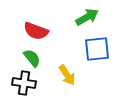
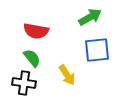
green arrow: moved 3 px right
red semicircle: rotated 10 degrees counterclockwise
blue square: moved 1 px down
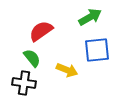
red semicircle: moved 5 px right; rotated 135 degrees clockwise
yellow arrow: moved 5 px up; rotated 35 degrees counterclockwise
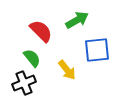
green arrow: moved 13 px left, 3 px down
red semicircle: rotated 80 degrees clockwise
yellow arrow: rotated 30 degrees clockwise
black cross: rotated 30 degrees counterclockwise
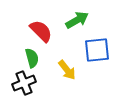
green semicircle: rotated 24 degrees clockwise
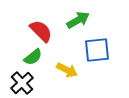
green arrow: moved 1 px right
green semicircle: moved 1 px right, 1 px up; rotated 66 degrees clockwise
yellow arrow: rotated 25 degrees counterclockwise
black cross: moved 2 px left; rotated 20 degrees counterclockwise
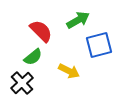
blue square: moved 2 px right, 5 px up; rotated 8 degrees counterclockwise
yellow arrow: moved 2 px right, 1 px down
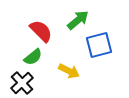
green arrow: rotated 10 degrees counterclockwise
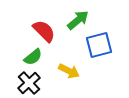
red semicircle: moved 3 px right
black cross: moved 7 px right
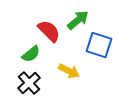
red semicircle: moved 5 px right
blue square: rotated 32 degrees clockwise
green semicircle: moved 2 px left, 3 px up
